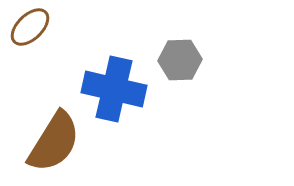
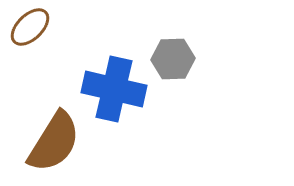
gray hexagon: moved 7 px left, 1 px up
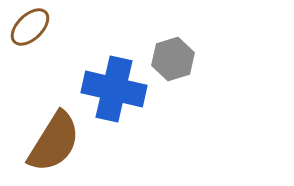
gray hexagon: rotated 15 degrees counterclockwise
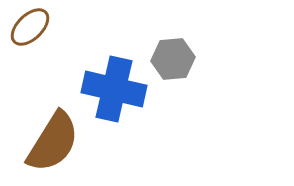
gray hexagon: rotated 12 degrees clockwise
brown semicircle: moved 1 px left
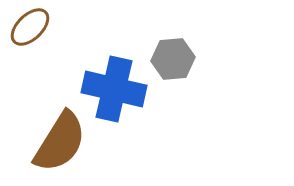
brown semicircle: moved 7 px right
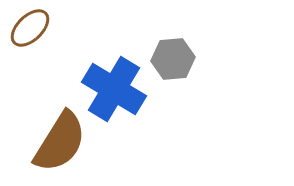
brown ellipse: moved 1 px down
blue cross: rotated 18 degrees clockwise
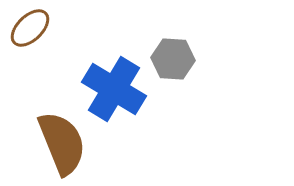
gray hexagon: rotated 9 degrees clockwise
brown semicircle: moved 2 px right, 1 px down; rotated 54 degrees counterclockwise
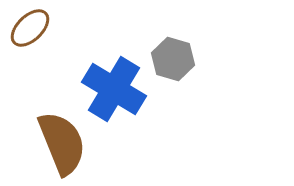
gray hexagon: rotated 12 degrees clockwise
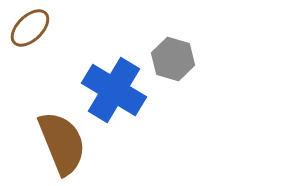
blue cross: moved 1 px down
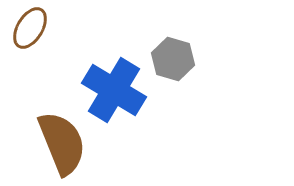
brown ellipse: rotated 15 degrees counterclockwise
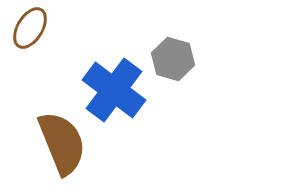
blue cross: rotated 6 degrees clockwise
